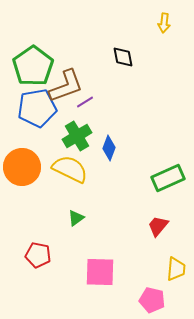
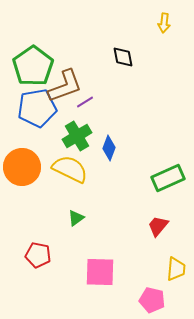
brown L-shape: moved 1 px left
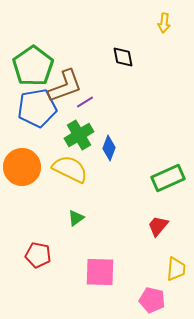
green cross: moved 2 px right, 1 px up
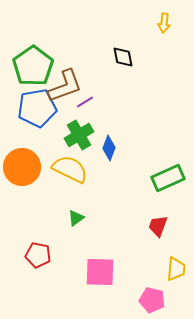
red trapezoid: rotated 20 degrees counterclockwise
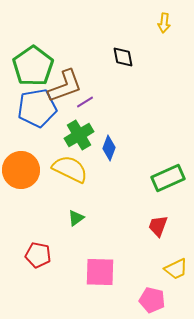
orange circle: moved 1 px left, 3 px down
yellow trapezoid: rotated 60 degrees clockwise
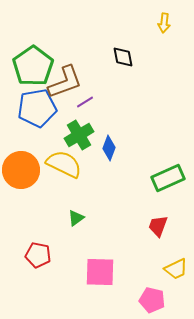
brown L-shape: moved 4 px up
yellow semicircle: moved 6 px left, 5 px up
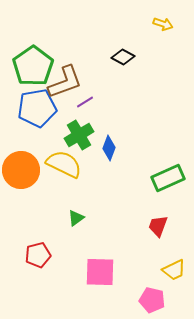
yellow arrow: moved 1 px left, 1 px down; rotated 78 degrees counterclockwise
black diamond: rotated 50 degrees counterclockwise
red pentagon: rotated 25 degrees counterclockwise
yellow trapezoid: moved 2 px left, 1 px down
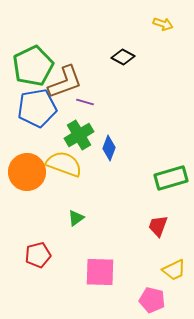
green pentagon: rotated 9 degrees clockwise
purple line: rotated 48 degrees clockwise
yellow semicircle: rotated 6 degrees counterclockwise
orange circle: moved 6 px right, 2 px down
green rectangle: moved 3 px right; rotated 8 degrees clockwise
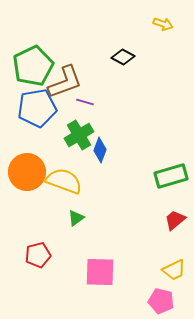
blue diamond: moved 9 px left, 2 px down
yellow semicircle: moved 17 px down
green rectangle: moved 2 px up
red trapezoid: moved 17 px right, 6 px up; rotated 30 degrees clockwise
pink pentagon: moved 9 px right, 1 px down
